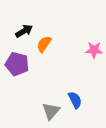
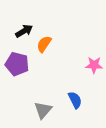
pink star: moved 15 px down
gray triangle: moved 8 px left, 1 px up
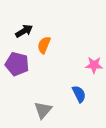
orange semicircle: moved 1 px down; rotated 12 degrees counterclockwise
blue semicircle: moved 4 px right, 6 px up
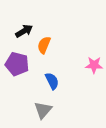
blue semicircle: moved 27 px left, 13 px up
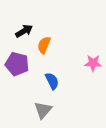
pink star: moved 1 px left, 2 px up
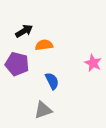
orange semicircle: rotated 60 degrees clockwise
pink star: rotated 24 degrees clockwise
gray triangle: rotated 30 degrees clockwise
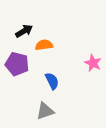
gray triangle: moved 2 px right, 1 px down
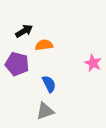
blue semicircle: moved 3 px left, 3 px down
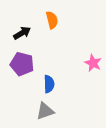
black arrow: moved 2 px left, 2 px down
orange semicircle: moved 8 px right, 25 px up; rotated 84 degrees clockwise
purple pentagon: moved 5 px right
blue semicircle: rotated 24 degrees clockwise
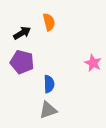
orange semicircle: moved 3 px left, 2 px down
purple pentagon: moved 2 px up
gray triangle: moved 3 px right, 1 px up
